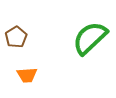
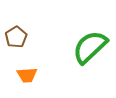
green semicircle: moved 9 px down
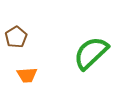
green semicircle: moved 1 px right, 6 px down
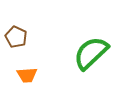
brown pentagon: rotated 15 degrees counterclockwise
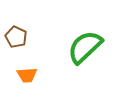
green semicircle: moved 6 px left, 6 px up
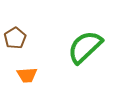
brown pentagon: moved 1 px left, 1 px down; rotated 15 degrees clockwise
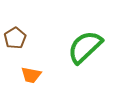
orange trapezoid: moved 4 px right; rotated 15 degrees clockwise
